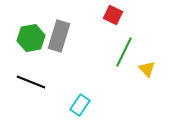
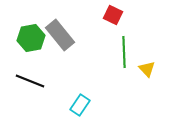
gray rectangle: moved 1 px right, 1 px up; rotated 56 degrees counterclockwise
green line: rotated 28 degrees counterclockwise
black line: moved 1 px left, 1 px up
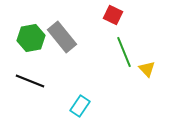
gray rectangle: moved 2 px right, 2 px down
green line: rotated 20 degrees counterclockwise
cyan rectangle: moved 1 px down
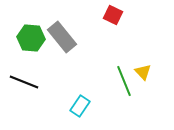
green hexagon: rotated 16 degrees clockwise
green line: moved 29 px down
yellow triangle: moved 4 px left, 3 px down
black line: moved 6 px left, 1 px down
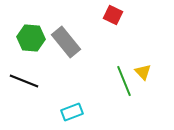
gray rectangle: moved 4 px right, 5 px down
black line: moved 1 px up
cyan rectangle: moved 8 px left, 6 px down; rotated 35 degrees clockwise
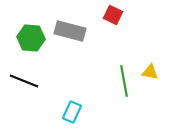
gray rectangle: moved 4 px right, 11 px up; rotated 36 degrees counterclockwise
yellow triangle: moved 7 px right; rotated 36 degrees counterclockwise
green line: rotated 12 degrees clockwise
cyan rectangle: rotated 45 degrees counterclockwise
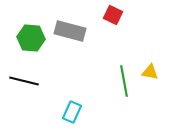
black line: rotated 8 degrees counterclockwise
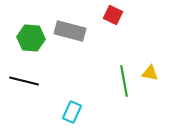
yellow triangle: moved 1 px down
